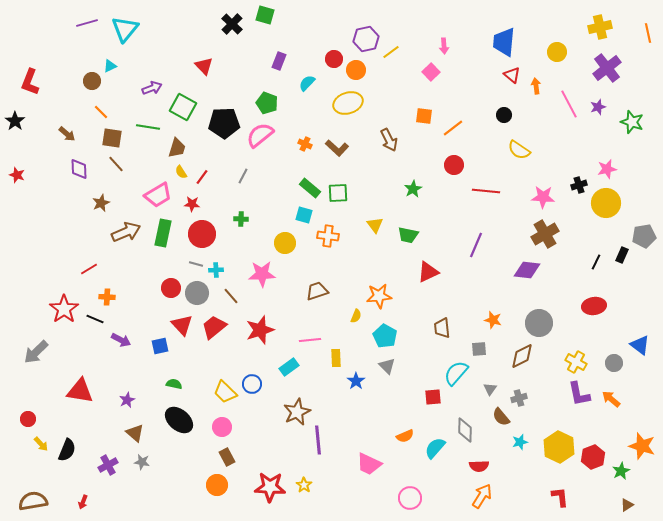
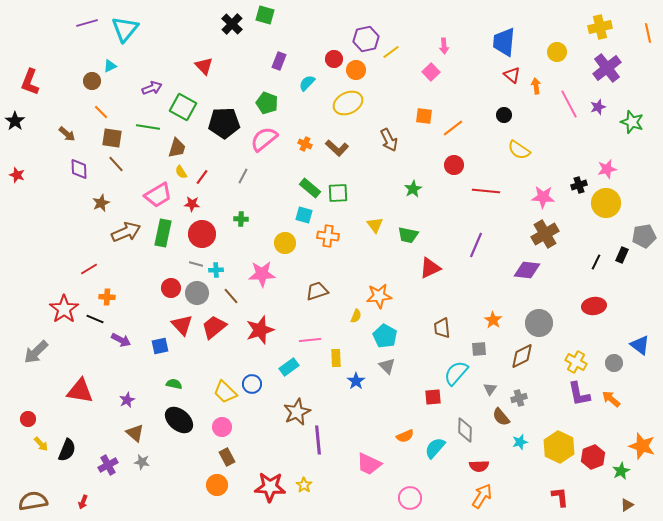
yellow ellipse at (348, 103): rotated 8 degrees counterclockwise
pink semicircle at (260, 135): moved 4 px right, 4 px down
red triangle at (428, 272): moved 2 px right, 4 px up
orange star at (493, 320): rotated 18 degrees clockwise
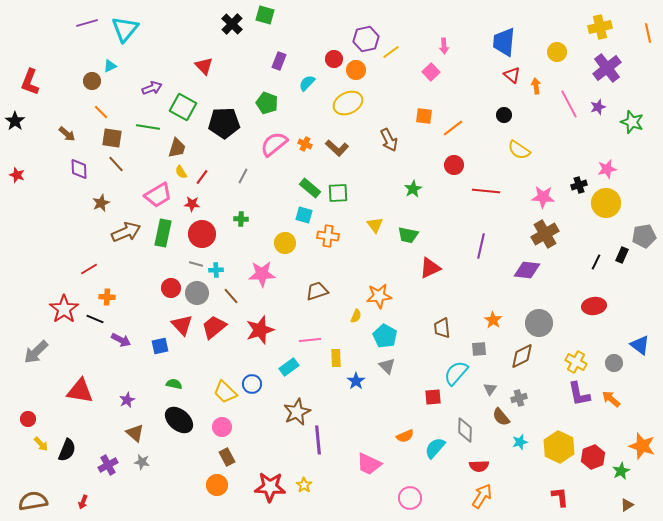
pink semicircle at (264, 139): moved 10 px right, 5 px down
purple line at (476, 245): moved 5 px right, 1 px down; rotated 10 degrees counterclockwise
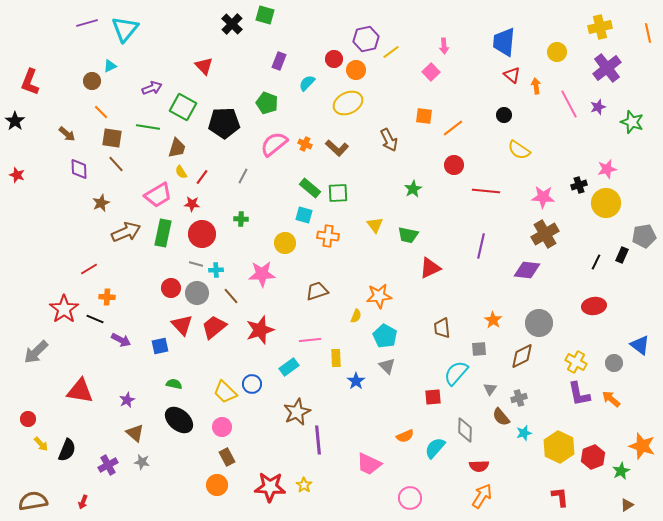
cyan star at (520, 442): moved 4 px right, 9 px up
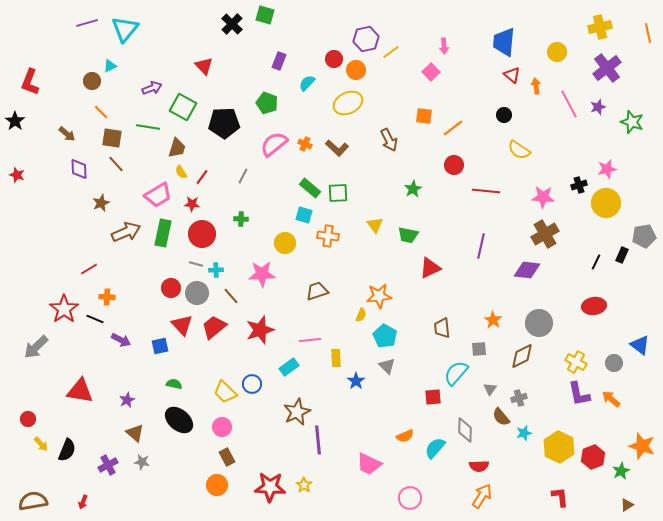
yellow semicircle at (356, 316): moved 5 px right, 1 px up
gray arrow at (36, 352): moved 5 px up
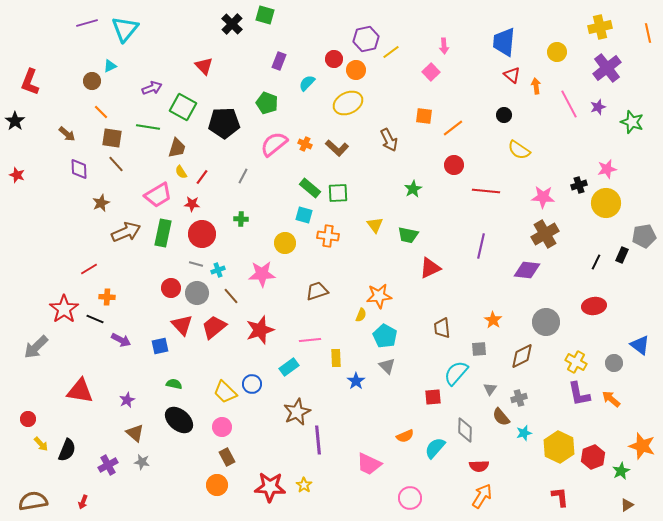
cyan cross at (216, 270): moved 2 px right; rotated 16 degrees counterclockwise
gray circle at (539, 323): moved 7 px right, 1 px up
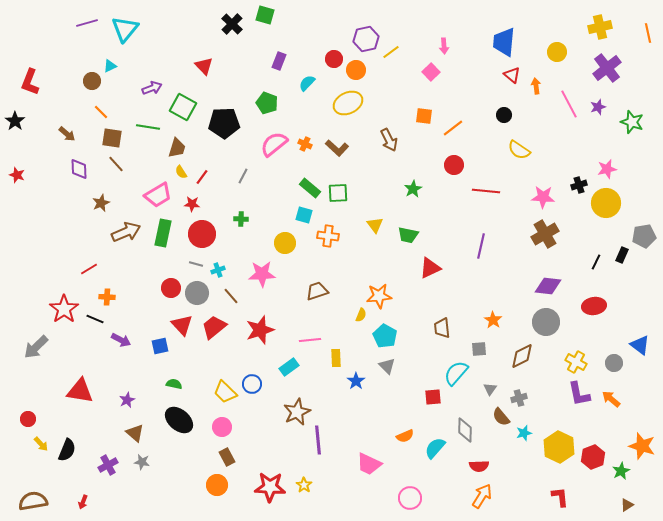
purple diamond at (527, 270): moved 21 px right, 16 px down
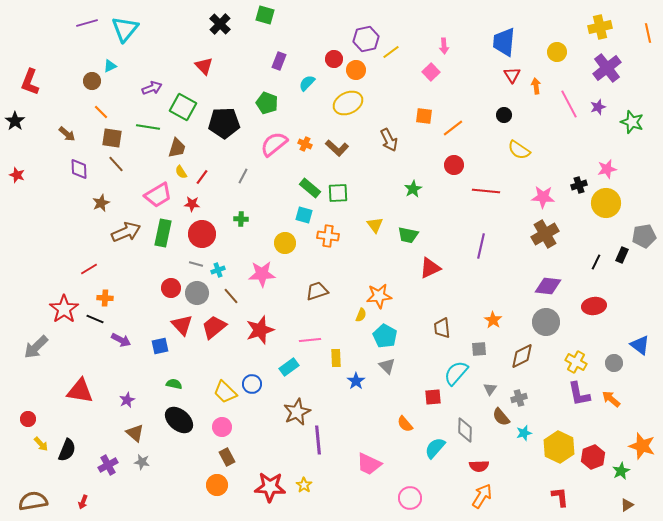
black cross at (232, 24): moved 12 px left
red triangle at (512, 75): rotated 18 degrees clockwise
orange cross at (107, 297): moved 2 px left, 1 px down
orange semicircle at (405, 436): moved 12 px up; rotated 72 degrees clockwise
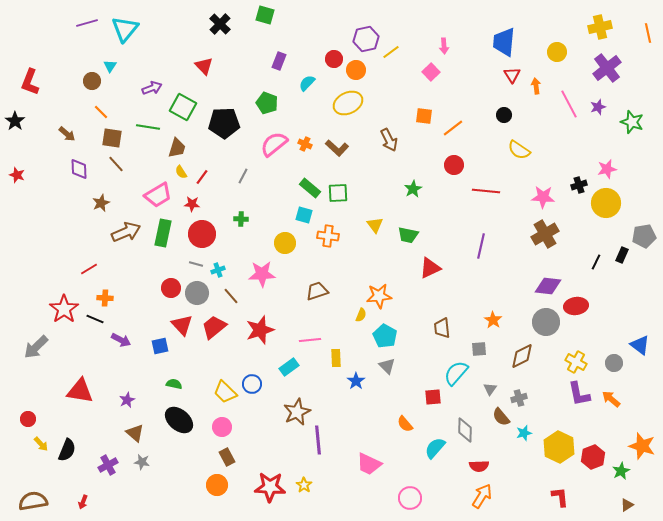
cyan triangle at (110, 66): rotated 32 degrees counterclockwise
red ellipse at (594, 306): moved 18 px left
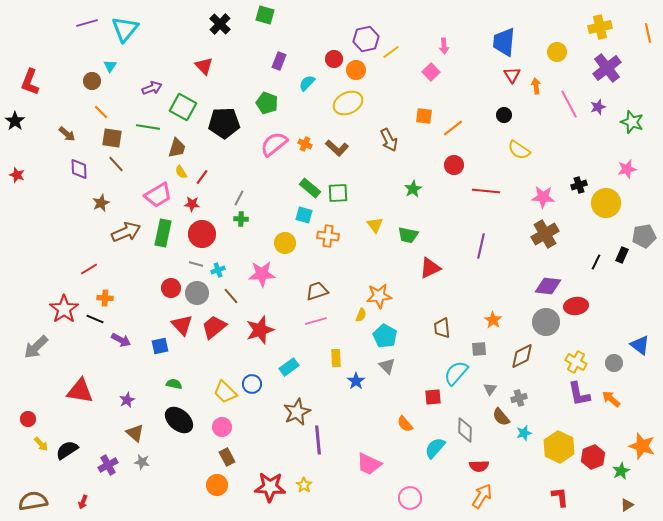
pink star at (607, 169): moved 20 px right
gray line at (243, 176): moved 4 px left, 22 px down
pink line at (310, 340): moved 6 px right, 19 px up; rotated 10 degrees counterclockwise
black semicircle at (67, 450): rotated 145 degrees counterclockwise
